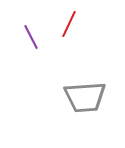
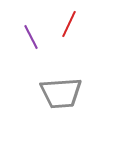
gray trapezoid: moved 24 px left, 4 px up
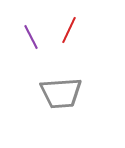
red line: moved 6 px down
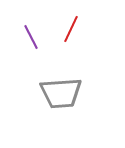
red line: moved 2 px right, 1 px up
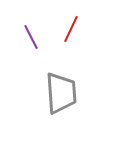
gray trapezoid: rotated 90 degrees counterclockwise
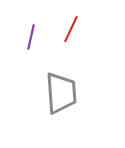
purple line: rotated 40 degrees clockwise
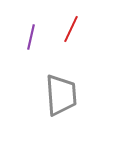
gray trapezoid: moved 2 px down
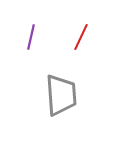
red line: moved 10 px right, 8 px down
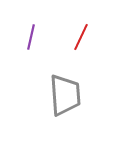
gray trapezoid: moved 4 px right
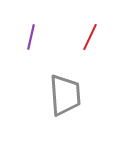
red line: moved 9 px right
